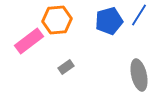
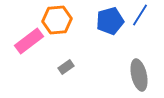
blue line: moved 1 px right
blue pentagon: moved 1 px right
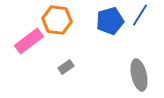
orange hexagon: rotated 12 degrees clockwise
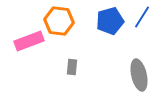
blue line: moved 2 px right, 2 px down
orange hexagon: moved 2 px right, 1 px down
pink rectangle: rotated 16 degrees clockwise
gray rectangle: moved 6 px right; rotated 49 degrees counterclockwise
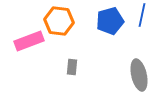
blue line: moved 2 px up; rotated 20 degrees counterclockwise
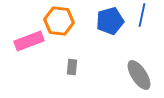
gray ellipse: rotated 20 degrees counterclockwise
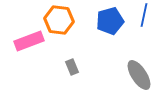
blue line: moved 2 px right
orange hexagon: moved 1 px up
gray rectangle: rotated 28 degrees counterclockwise
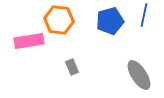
pink rectangle: rotated 12 degrees clockwise
